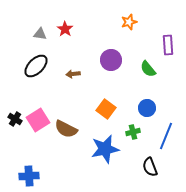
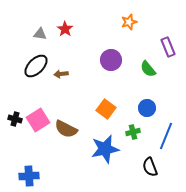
purple rectangle: moved 2 px down; rotated 18 degrees counterclockwise
brown arrow: moved 12 px left
black cross: rotated 16 degrees counterclockwise
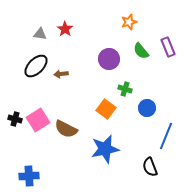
purple circle: moved 2 px left, 1 px up
green semicircle: moved 7 px left, 18 px up
green cross: moved 8 px left, 43 px up; rotated 32 degrees clockwise
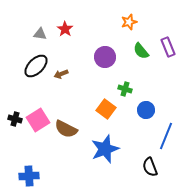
purple circle: moved 4 px left, 2 px up
brown arrow: rotated 16 degrees counterclockwise
blue circle: moved 1 px left, 2 px down
blue star: rotated 8 degrees counterclockwise
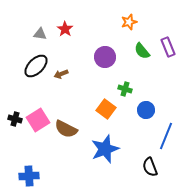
green semicircle: moved 1 px right
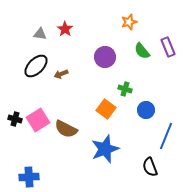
blue cross: moved 1 px down
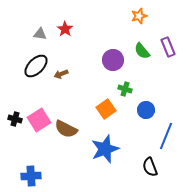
orange star: moved 10 px right, 6 px up
purple circle: moved 8 px right, 3 px down
orange square: rotated 18 degrees clockwise
pink square: moved 1 px right
blue cross: moved 2 px right, 1 px up
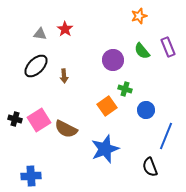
brown arrow: moved 3 px right, 2 px down; rotated 72 degrees counterclockwise
orange square: moved 1 px right, 3 px up
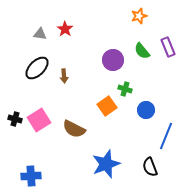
black ellipse: moved 1 px right, 2 px down
brown semicircle: moved 8 px right
blue star: moved 1 px right, 15 px down
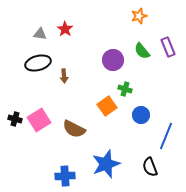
black ellipse: moved 1 px right, 5 px up; rotated 30 degrees clockwise
blue circle: moved 5 px left, 5 px down
blue cross: moved 34 px right
